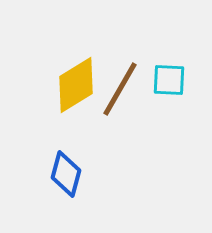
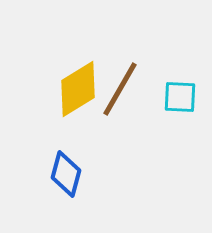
cyan square: moved 11 px right, 17 px down
yellow diamond: moved 2 px right, 4 px down
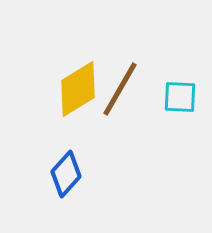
blue diamond: rotated 27 degrees clockwise
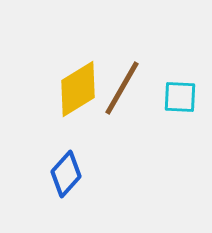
brown line: moved 2 px right, 1 px up
